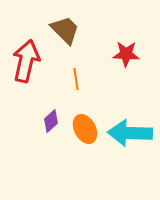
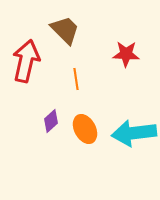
cyan arrow: moved 4 px right; rotated 9 degrees counterclockwise
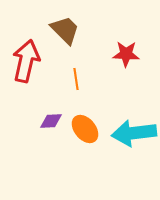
purple diamond: rotated 40 degrees clockwise
orange ellipse: rotated 12 degrees counterclockwise
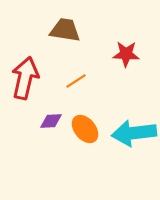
brown trapezoid: rotated 36 degrees counterclockwise
red arrow: moved 1 px left, 17 px down
orange line: moved 2 px down; rotated 65 degrees clockwise
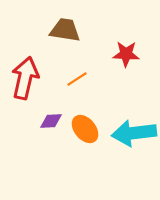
orange line: moved 1 px right, 2 px up
